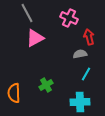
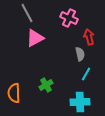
gray semicircle: rotated 88 degrees clockwise
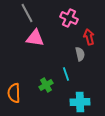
pink triangle: rotated 36 degrees clockwise
cyan line: moved 20 px left; rotated 48 degrees counterclockwise
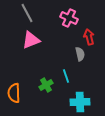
pink triangle: moved 4 px left, 2 px down; rotated 30 degrees counterclockwise
cyan line: moved 2 px down
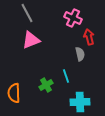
pink cross: moved 4 px right
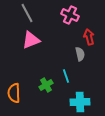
pink cross: moved 3 px left, 3 px up
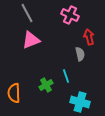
cyan cross: rotated 18 degrees clockwise
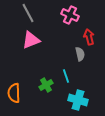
gray line: moved 1 px right
cyan cross: moved 2 px left, 2 px up
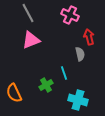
cyan line: moved 2 px left, 3 px up
orange semicircle: rotated 24 degrees counterclockwise
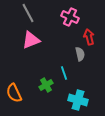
pink cross: moved 2 px down
